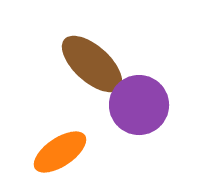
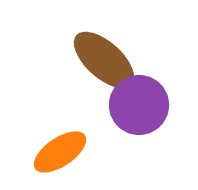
brown ellipse: moved 12 px right, 4 px up
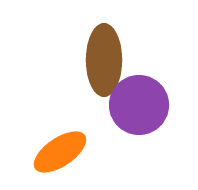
brown ellipse: rotated 48 degrees clockwise
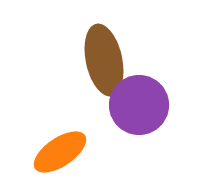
brown ellipse: rotated 12 degrees counterclockwise
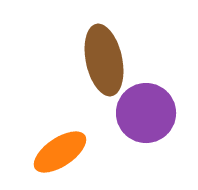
purple circle: moved 7 px right, 8 px down
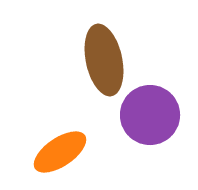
purple circle: moved 4 px right, 2 px down
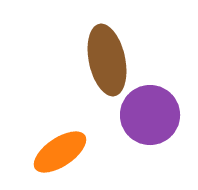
brown ellipse: moved 3 px right
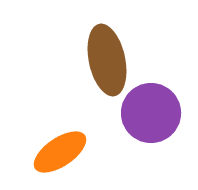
purple circle: moved 1 px right, 2 px up
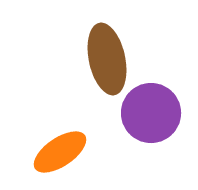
brown ellipse: moved 1 px up
